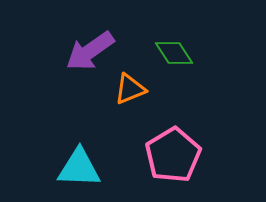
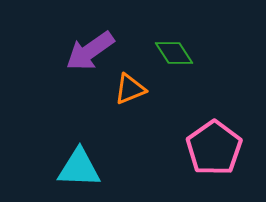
pink pentagon: moved 41 px right, 7 px up; rotated 4 degrees counterclockwise
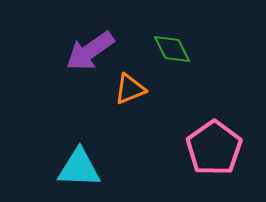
green diamond: moved 2 px left, 4 px up; rotated 6 degrees clockwise
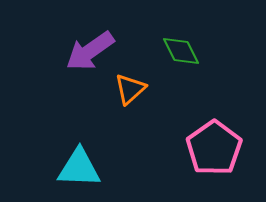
green diamond: moved 9 px right, 2 px down
orange triangle: rotated 20 degrees counterclockwise
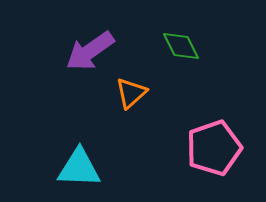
green diamond: moved 5 px up
orange triangle: moved 1 px right, 4 px down
pink pentagon: rotated 16 degrees clockwise
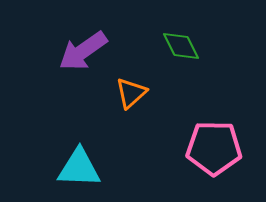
purple arrow: moved 7 px left
pink pentagon: rotated 20 degrees clockwise
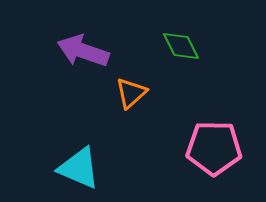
purple arrow: rotated 54 degrees clockwise
cyan triangle: rotated 21 degrees clockwise
